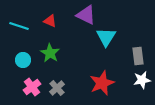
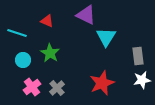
red triangle: moved 3 px left
cyan line: moved 2 px left, 7 px down
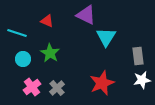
cyan circle: moved 1 px up
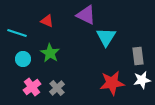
red star: moved 10 px right; rotated 15 degrees clockwise
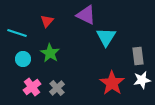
red triangle: rotated 48 degrees clockwise
red star: rotated 30 degrees counterclockwise
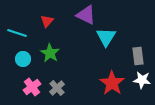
white star: rotated 18 degrees clockwise
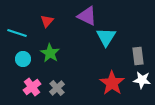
purple triangle: moved 1 px right, 1 px down
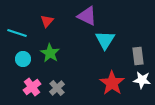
cyan triangle: moved 1 px left, 3 px down
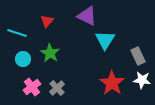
gray rectangle: rotated 18 degrees counterclockwise
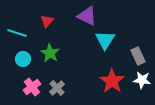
red star: moved 2 px up
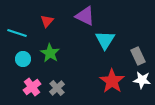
purple triangle: moved 2 px left
